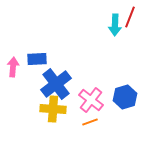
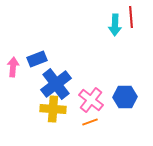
red line: moved 1 px right; rotated 25 degrees counterclockwise
blue rectangle: rotated 18 degrees counterclockwise
blue hexagon: rotated 15 degrees clockwise
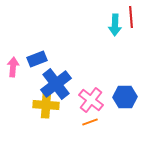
yellow cross: moved 7 px left, 4 px up
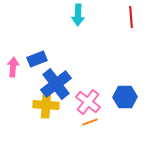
cyan arrow: moved 37 px left, 10 px up
pink cross: moved 3 px left, 2 px down
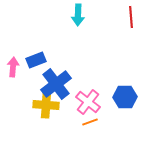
blue rectangle: moved 1 px left, 1 px down
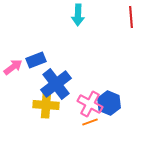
pink arrow: rotated 48 degrees clockwise
blue hexagon: moved 16 px left, 6 px down; rotated 25 degrees clockwise
pink cross: moved 2 px right, 2 px down; rotated 10 degrees counterclockwise
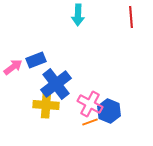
blue hexagon: moved 8 px down
